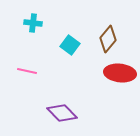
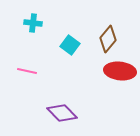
red ellipse: moved 2 px up
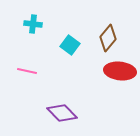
cyan cross: moved 1 px down
brown diamond: moved 1 px up
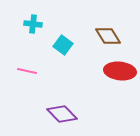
brown diamond: moved 2 px up; rotated 72 degrees counterclockwise
cyan square: moved 7 px left
purple diamond: moved 1 px down
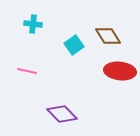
cyan square: moved 11 px right; rotated 18 degrees clockwise
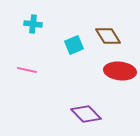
cyan square: rotated 12 degrees clockwise
pink line: moved 1 px up
purple diamond: moved 24 px right
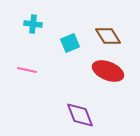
cyan square: moved 4 px left, 2 px up
red ellipse: moved 12 px left; rotated 16 degrees clockwise
purple diamond: moved 6 px left, 1 px down; rotated 24 degrees clockwise
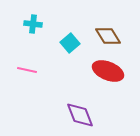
cyan square: rotated 18 degrees counterclockwise
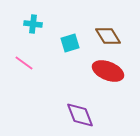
cyan square: rotated 24 degrees clockwise
pink line: moved 3 px left, 7 px up; rotated 24 degrees clockwise
